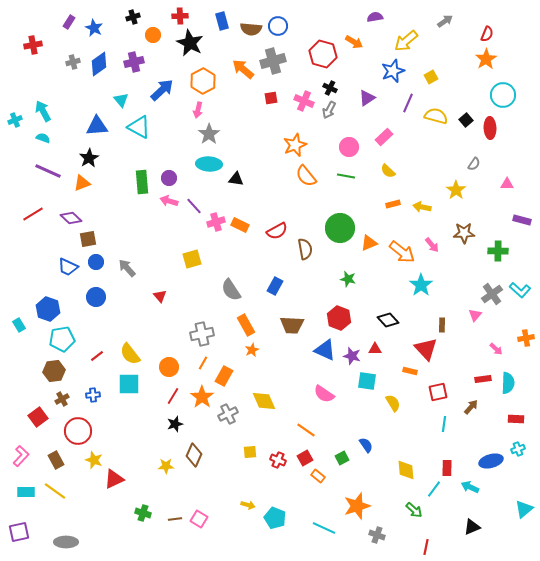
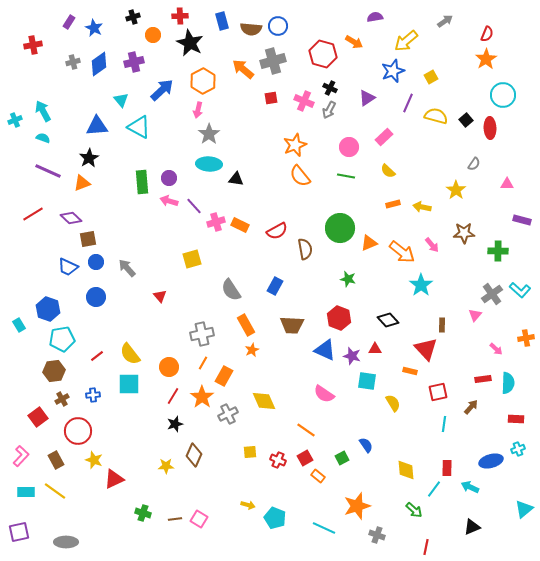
orange semicircle at (306, 176): moved 6 px left
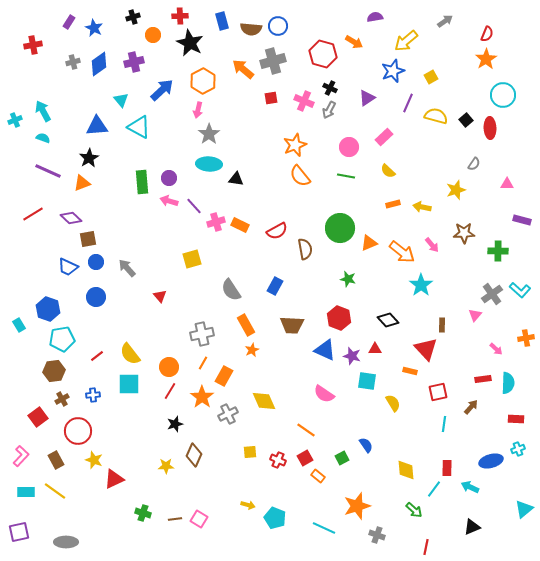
yellow star at (456, 190): rotated 18 degrees clockwise
red line at (173, 396): moved 3 px left, 5 px up
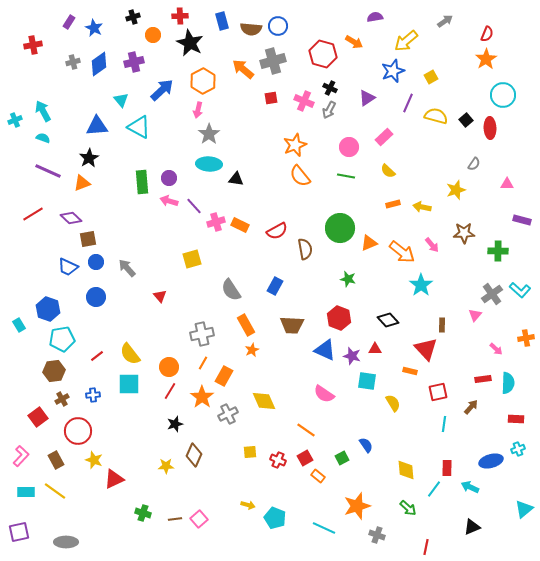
green arrow at (414, 510): moved 6 px left, 2 px up
pink square at (199, 519): rotated 18 degrees clockwise
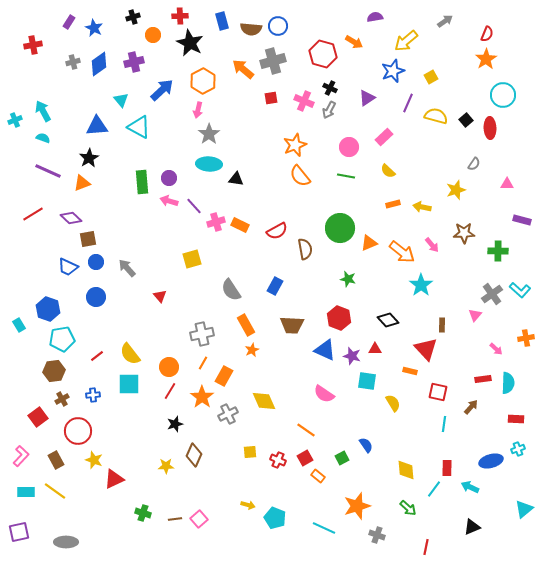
red square at (438, 392): rotated 24 degrees clockwise
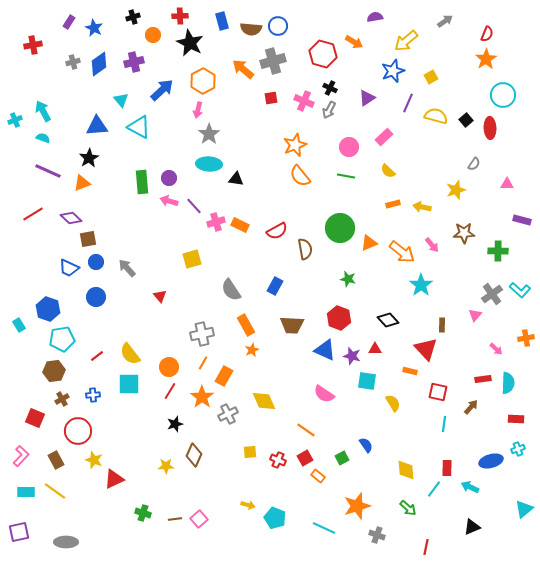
blue trapezoid at (68, 267): moved 1 px right, 1 px down
red square at (38, 417): moved 3 px left, 1 px down; rotated 30 degrees counterclockwise
